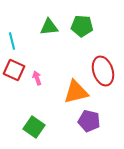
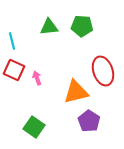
purple pentagon: rotated 20 degrees clockwise
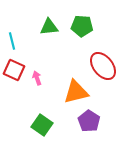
red ellipse: moved 5 px up; rotated 20 degrees counterclockwise
green square: moved 8 px right, 2 px up
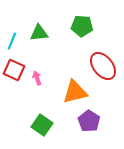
green triangle: moved 10 px left, 6 px down
cyan line: rotated 36 degrees clockwise
orange triangle: moved 1 px left
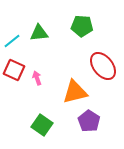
cyan line: rotated 30 degrees clockwise
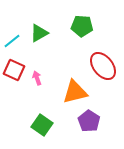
green triangle: rotated 24 degrees counterclockwise
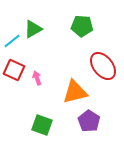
green triangle: moved 6 px left, 4 px up
green square: rotated 15 degrees counterclockwise
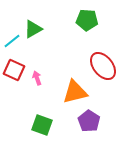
green pentagon: moved 5 px right, 6 px up
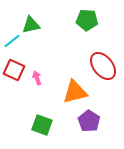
green triangle: moved 2 px left, 4 px up; rotated 18 degrees clockwise
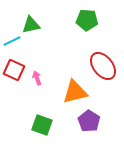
cyan line: rotated 12 degrees clockwise
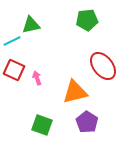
green pentagon: rotated 10 degrees counterclockwise
purple pentagon: moved 2 px left, 1 px down
